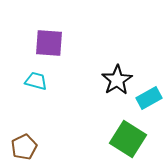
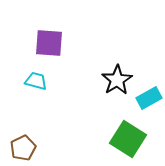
brown pentagon: moved 1 px left, 1 px down
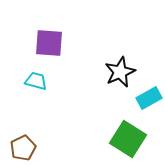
black star: moved 3 px right, 8 px up; rotated 8 degrees clockwise
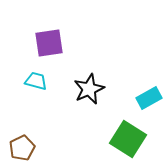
purple square: rotated 12 degrees counterclockwise
black star: moved 31 px left, 17 px down
brown pentagon: moved 1 px left
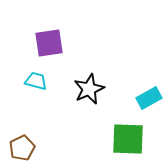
green square: rotated 30 degrees counterclockwise
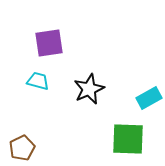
cyan trapezoid: moved 2 px right
